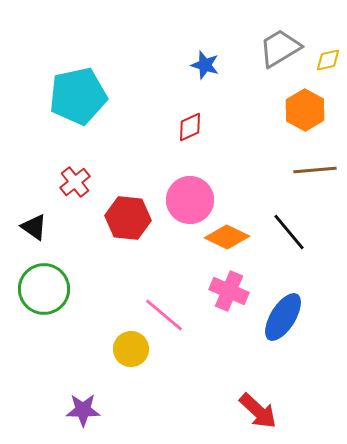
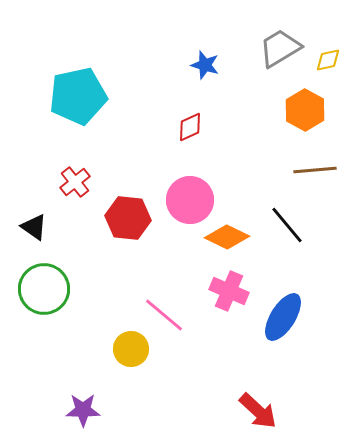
black line: moved 2 px left, 7 px up
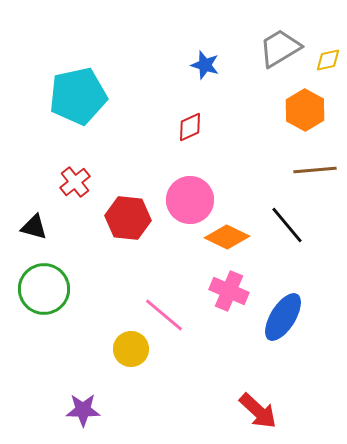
black triangle: rotated 20 degrees counterclockwise
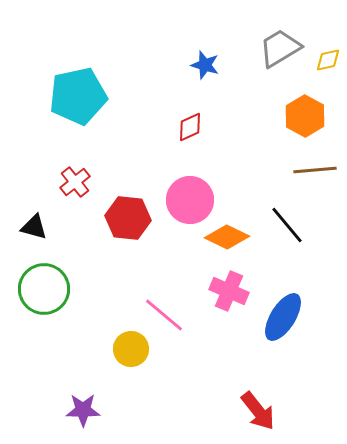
orange hexagon: moved 6 px down
red arrow: rotated 9 degrees clockwise
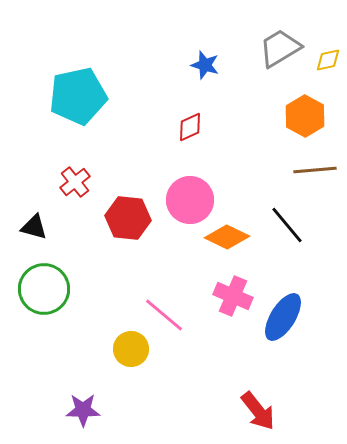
pink cross: moved 4 px right, 5 px down
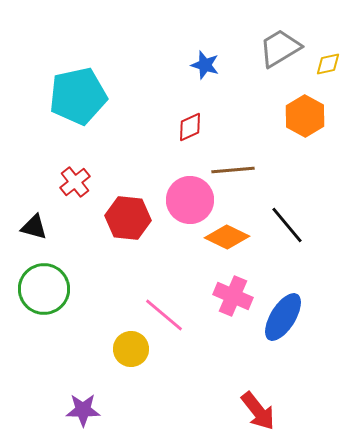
yellow diamond: moved 4 px down
brown line: moved 82 px left
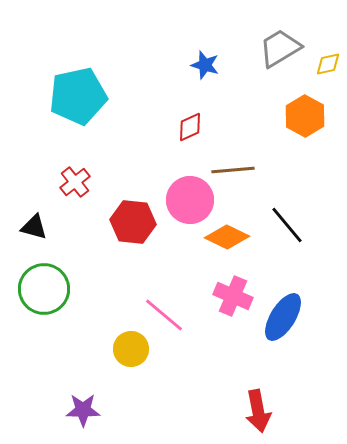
red hexagon: moved 5 px right, 4 px down
red arrow: rotated 27 degrees clockwise
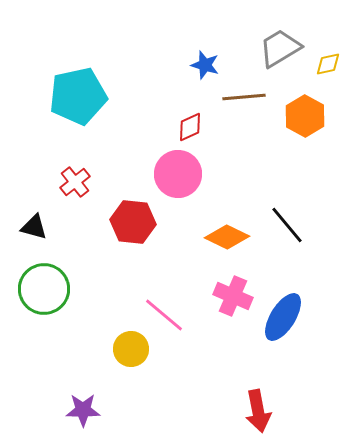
brown line: moved 11 px right, 73 px up
pink circle: moved 12 px left, 26 px up
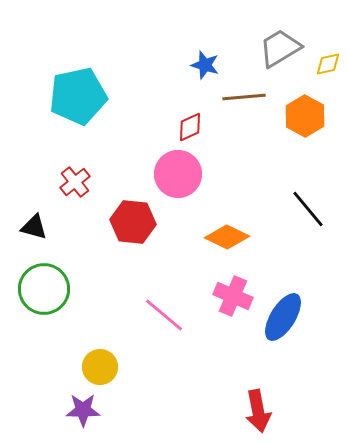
black line: moved 21 px right, 16 px up
yellow circle: moved 31 px left, 18 px down
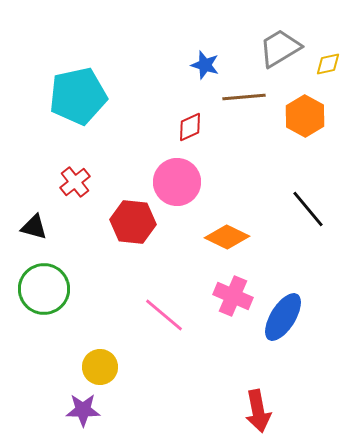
pink circle: moved 1 px left, 8 px down
